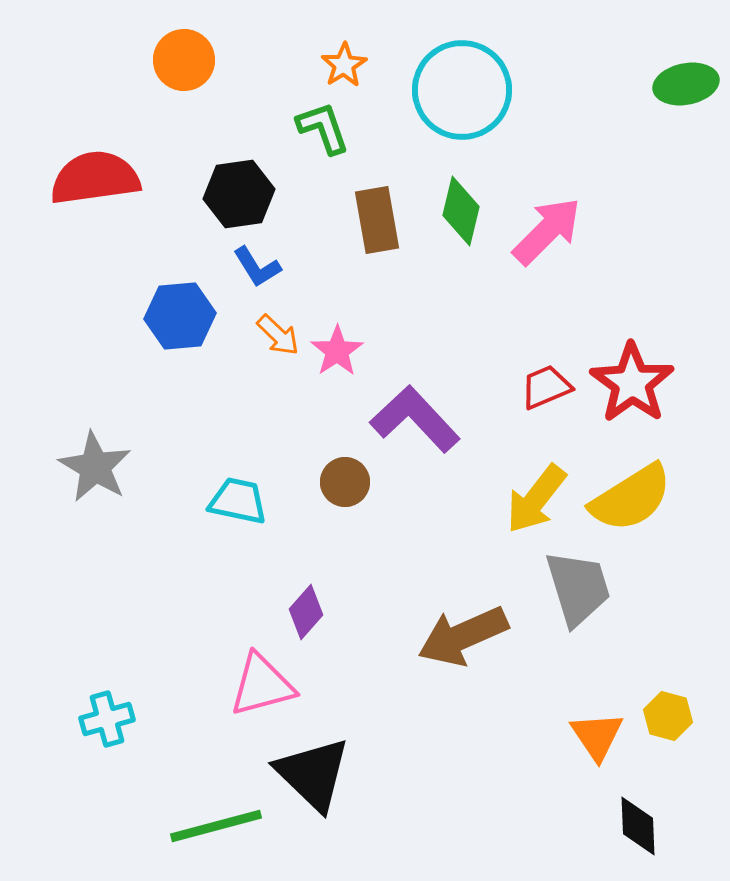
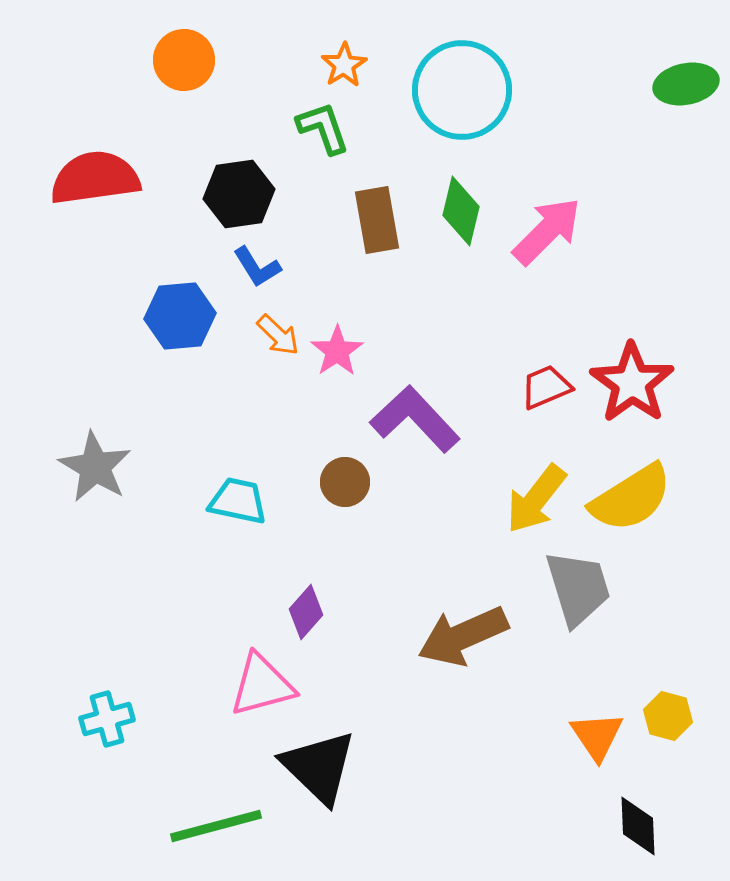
black triangle: moved 6 px right, 7 px up
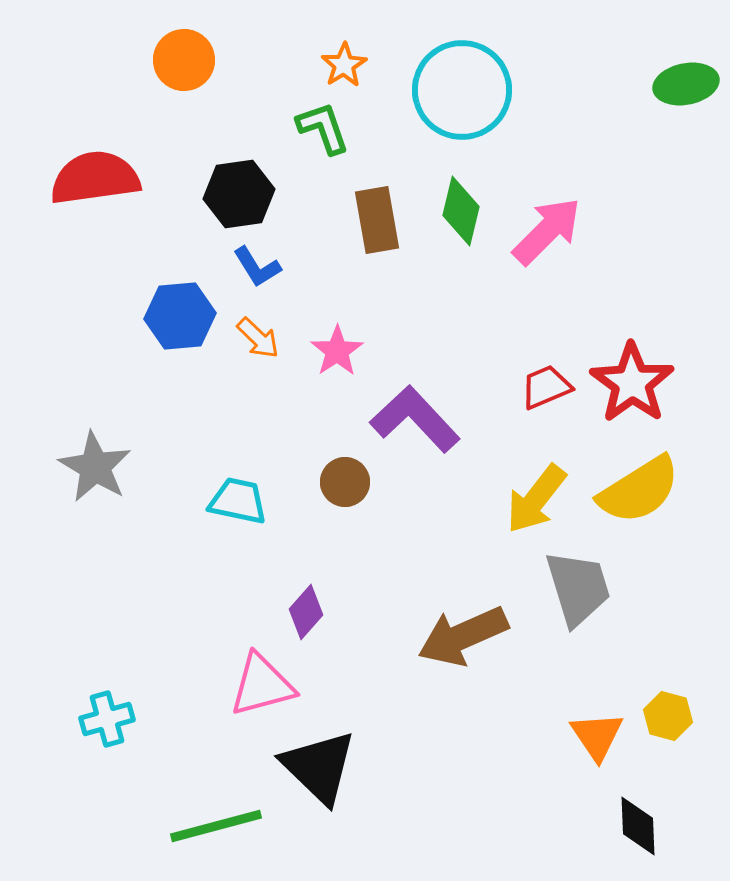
orange arrow: moved 20 px left, 3 px down
yellow semicircle: moved 8 px right, 8 px up
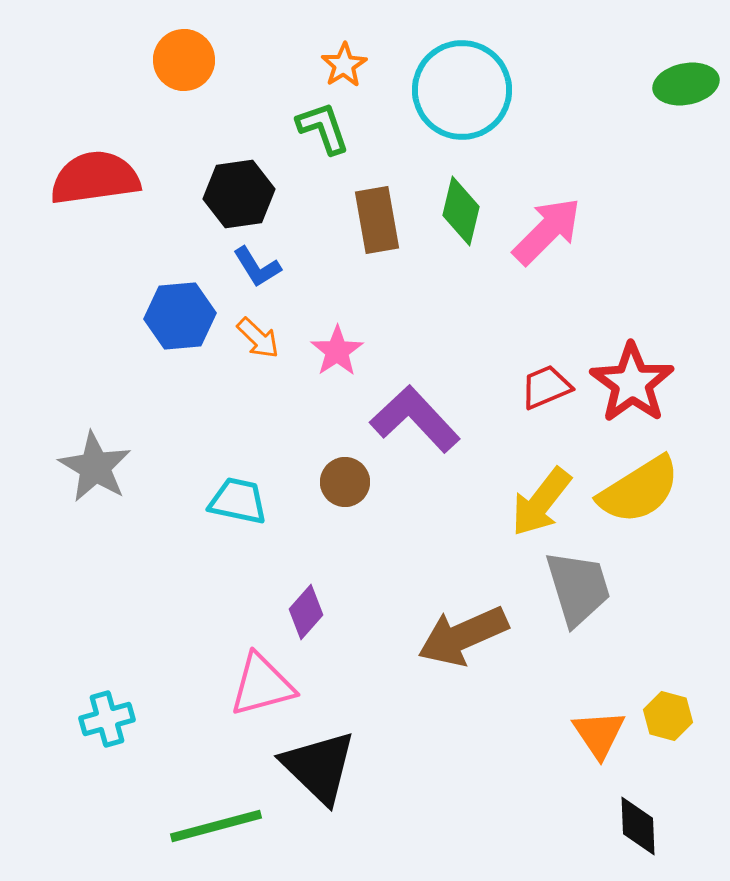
yellow arrow: moved 5 px right, 3 px down
orange triangle: moved 2 px right, 2 px up
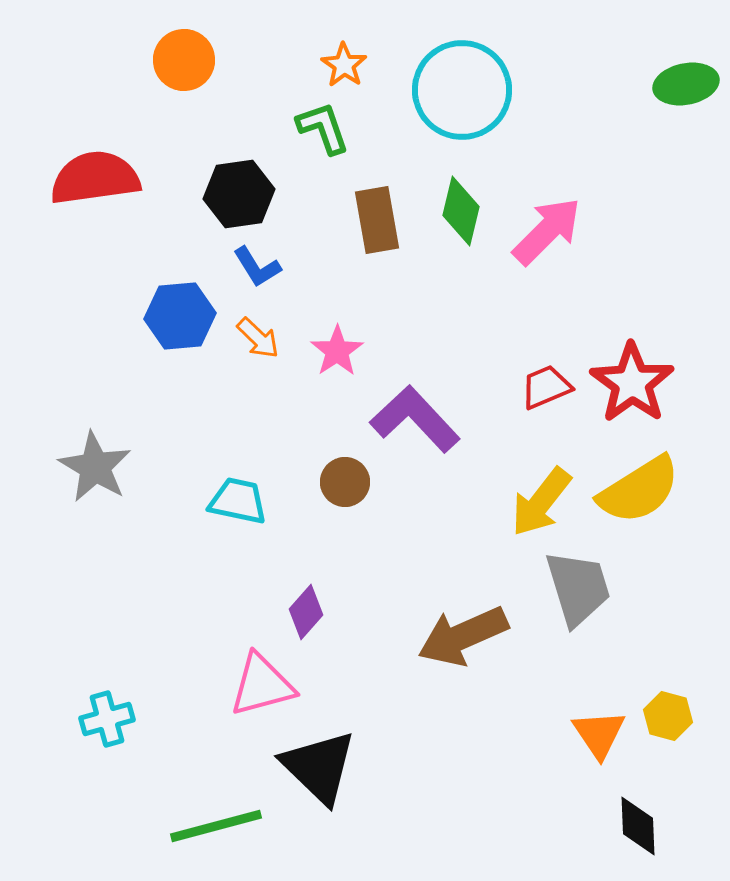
orange star: rotated 6 degrees counterclockwise
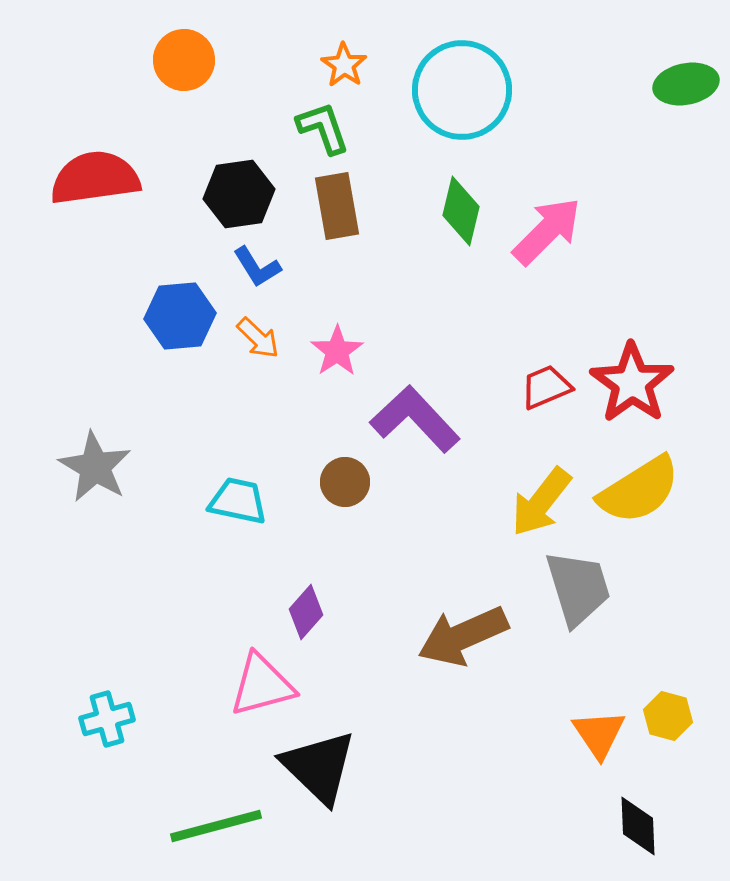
brown rectangle: moved 40 px left, 14 px up
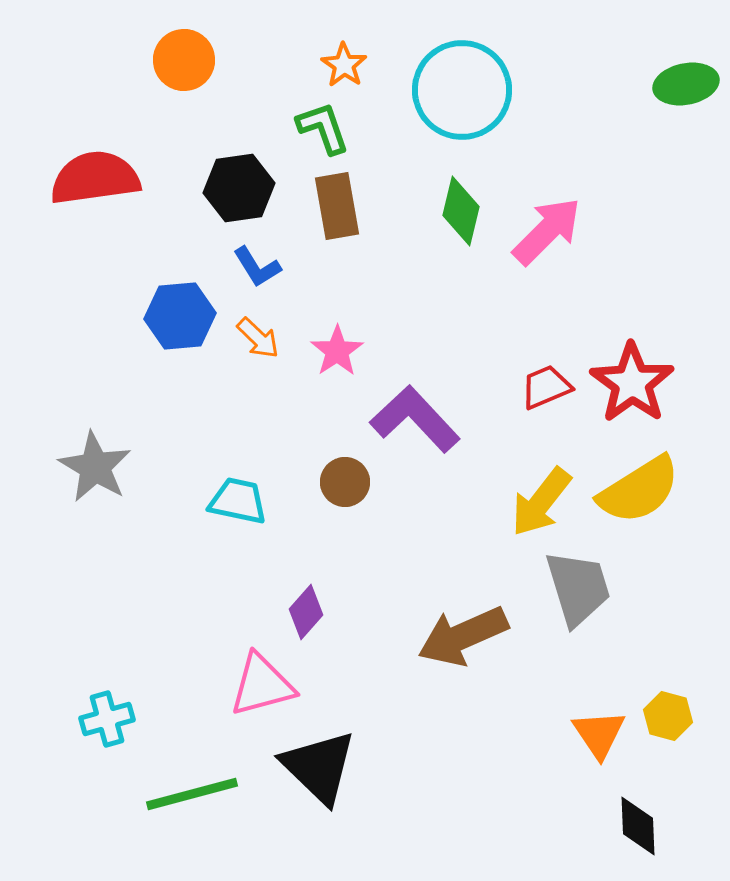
black hexagon: moved 6 px up
green line: moved 24 px left, 32 px up
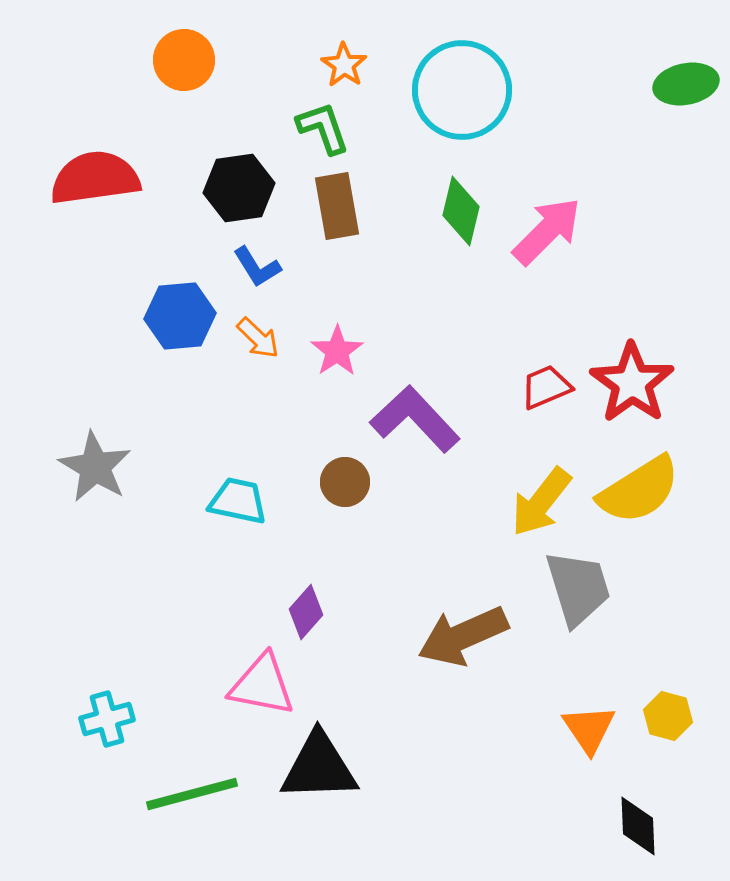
pink triangle: rotated 26 degrees clockwise
orange triangle: moved 10 px left, 5 px up
black triangle: rotated 46 degrees counterclockwise
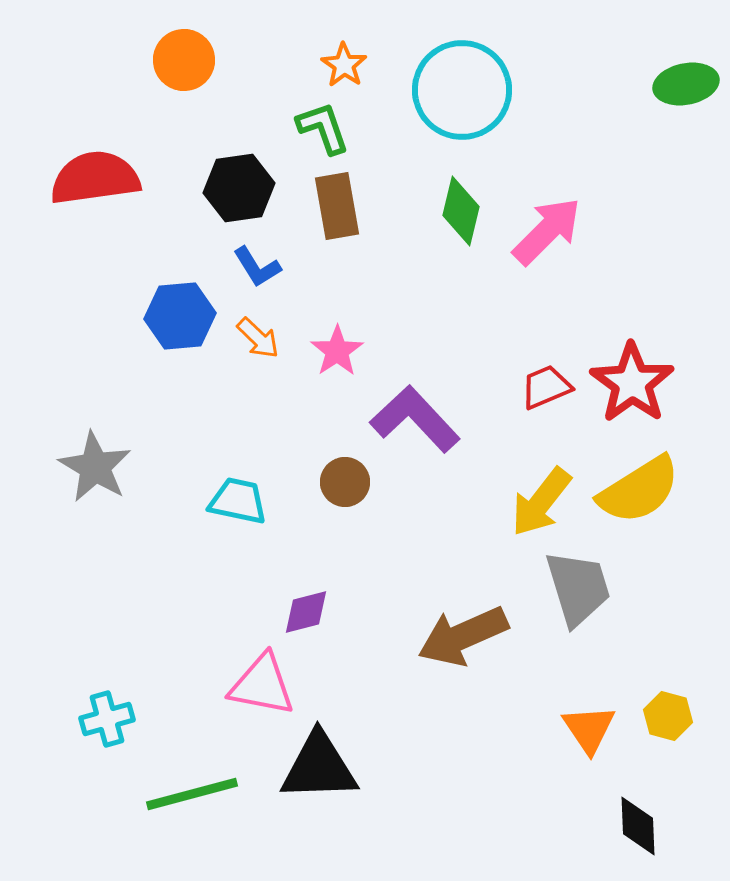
purple diamond: rotated 34 degrees clockwise
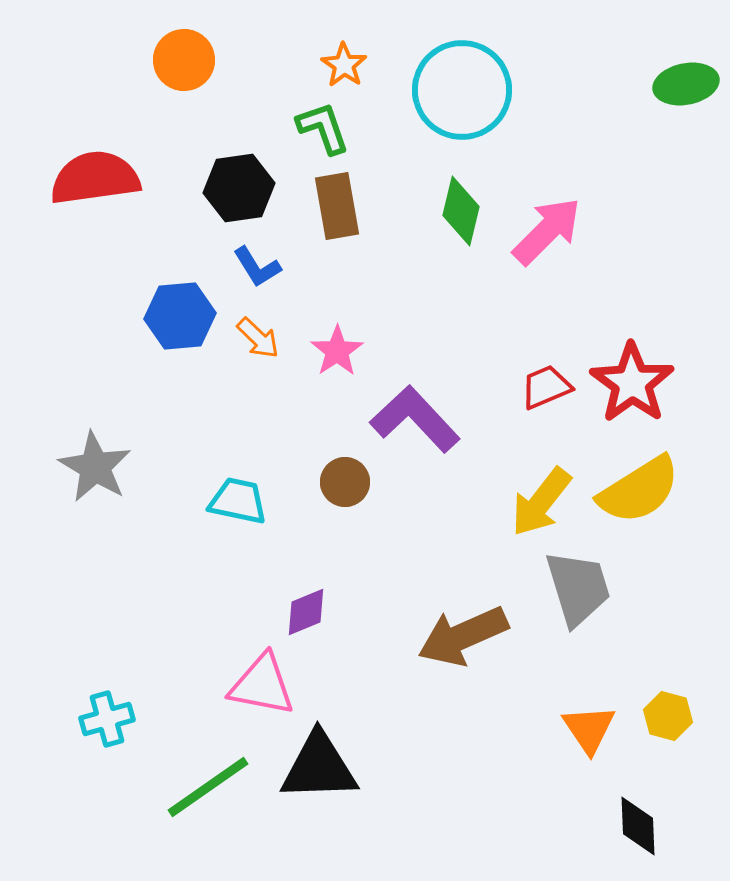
purple diamond: rotated 8 degrees counterclockwise
green line: moved 16 px right, 7 px up; rotated 20 degrees counterclockwise
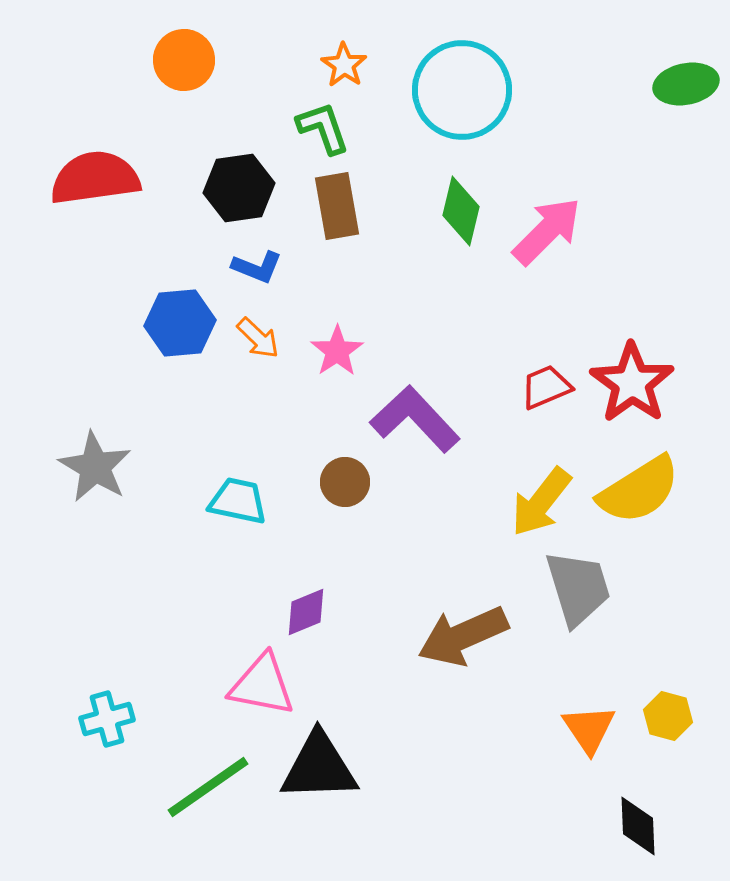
blue L-shape: rotated 36 degrees counterclockwise
blue hexagon: moved 7 px down
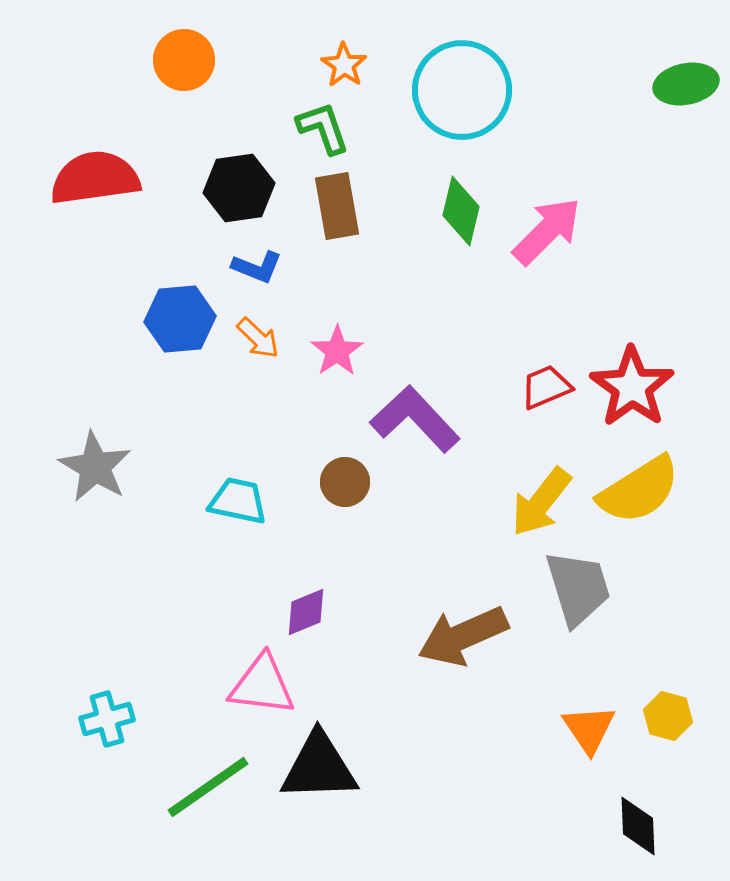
blue hexagon: moved 4 px up
red star: moved 4 px down
pink triangle: rotated 4 degrees counterclockwise
